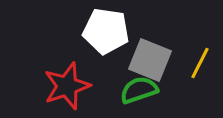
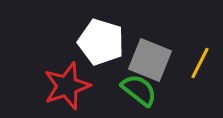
white pentagon: moved 5 px left, 11 px down; rotated 9 degrees clockwise
green semicircle: rotated 57 degrees clockwise
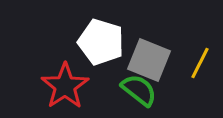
gray square: moved 1 px left
red star: moved 2 px left; rotated 15 degrees counterclockwise
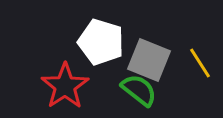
yellow line: rotated 60 degrees counterclockwise
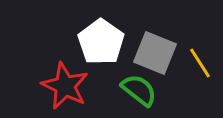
white pentagon: rotated 18 degrees clockwise
gray square: moved 6 px right, 7 px up
red star: rotated 12 degrees counterclockwise
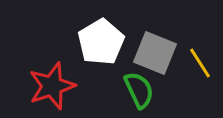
white pentagon: rotated 6 degrees clockwise
red star: moved 13 px left; rotated 27 degrees clockwise
green semicircle: rotated 27 degrees clockwise
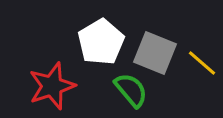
yellow line: moved 2 px right; rotated 16 degrees counterclockwise
green semicircle: moved 8 px left; rotated 15 degrees counterclockwise
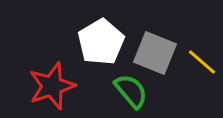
yellow line: moved 1 px up
green semicircle: moved 1 px down
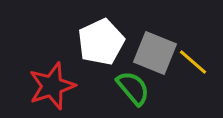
white pentagon: rotated 6 degrees clockwise
yellow line: moved 9 px left
green semicircle: moved 2 px right, 3 px up
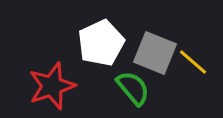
white pentagon: moved 1 px down
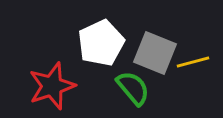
yellow line: rotated 56 degrees counterclockwise
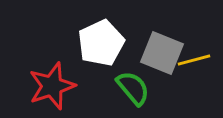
gray square: moved 7 px right
yellow line: moved 1 px right, 2 px up
